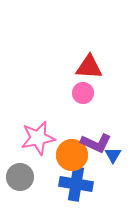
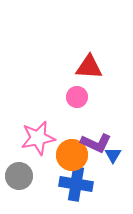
pink circle: moved 6 px left, 4 px down
gray circle: moved 1 px left, 1 px up
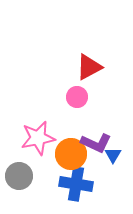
red triangle: rotated 32 degrees counterclockwise
orange circle: moved 1 px left, 1 px up
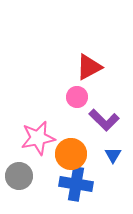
purple L-shape: moved 8 px right, 23 px up; rotated 20 degrees clockwise
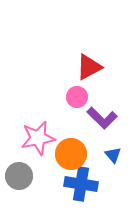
purple L-shape: moved 2 px left, 2 px up
blue triangle: rotated 12 degrees counterclockwise
blue cross: moved 5 px right
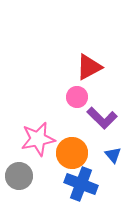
pink star: moved 1 px down
orange circle: moved 1 px right, 1 px up
blue cross: rotated 12 degrees clockwise
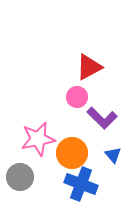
gray circle: moved 1 px right, 1 px down
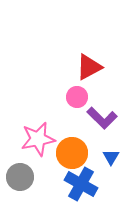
blue triangle: moved 2 px left, 2 px down; rotated 12 degrees clockwise
blue cross: rotated 8 degrees clockwise
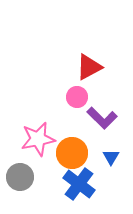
blue cross: moved 2 px left; rotated 8 degrees clockwise
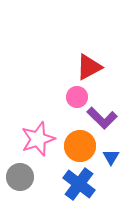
pink star: rotated 8 degrees counterclockwise
orange circle: moved 8 px right, 7 px up
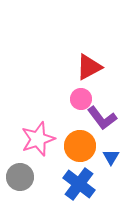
pink circle: moved 4 px right, 2 px down
purple L-shape: rotated 8 degrees clockwise
